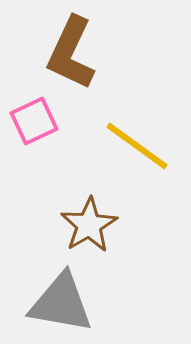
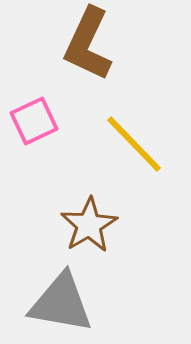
brown L-shape: moved 17 px right, 9 px up
yellow line: moved 3 px left, 2 px up; rotated 10 degrees clockwise
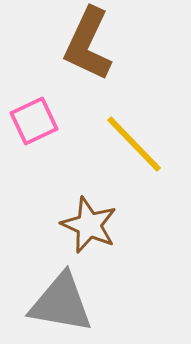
brown star: rotated 18 degrees counterclockwise
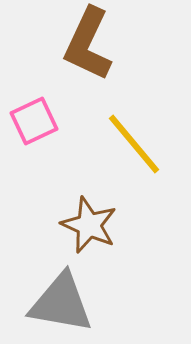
yellow line: rotated 4 degrees clockwise
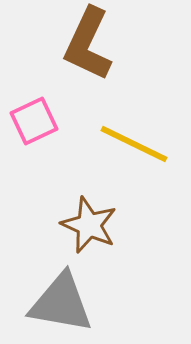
yellow line: rotated 24 degrees counterclockwise
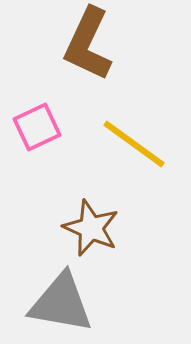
pink square: moved 3 px right, 6 px down
yellow line: rotated 10 degrees clockwise
brown star: moved 2 px right, 3 px down
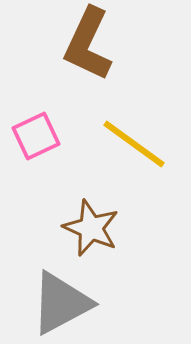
pink square: moved 1 px left, 9 px down
gray triangle: rotated 38 degrees counterclockwise
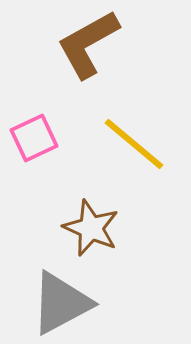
brown L-shape: rotated 36 degrees clockwise
pink square: moved 2 px left, 2 px down
yellow line: rotated 4 degrees clockwise
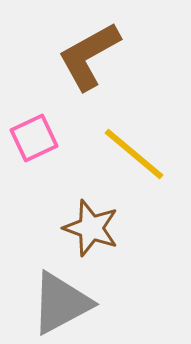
brown L-shape: moved 1 px right, 12 px down
yellow line: moved 10 px down
brown star: rotated 4 degrees counterclockwise
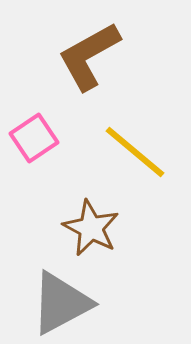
pink square: rotated 9 degrees counterclockwise
yellow line: moved 1 px right, 2 px up
brown star: rotated 8 degrees clockwise
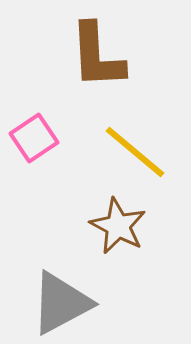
brown L-shape: moved 8 px right; rotated 64 degrees counterclockwise
brown star: moved 27 px right, 2 px up
